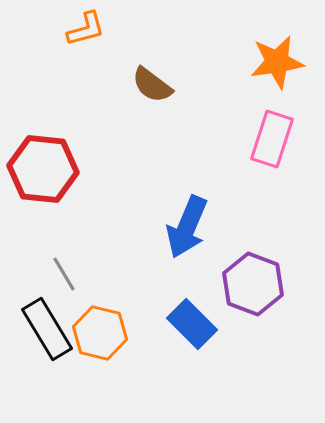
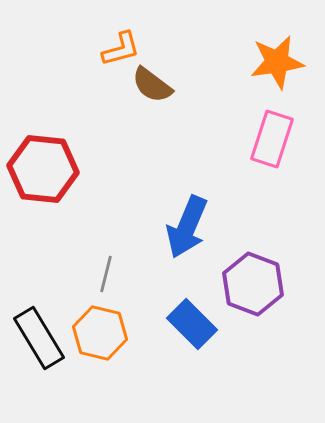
orange L-shape: moved 35 px right, 20 px down
gray line: moved 42 px right; rotated 45 degrees clockwise
black rectangle: moved 8 px left, 9 px down
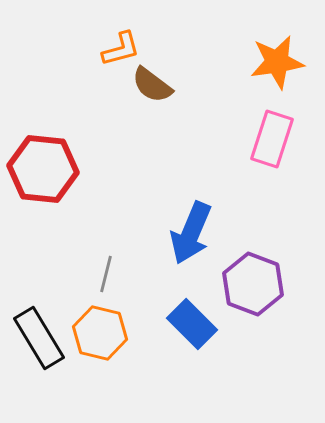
blue arrow: moved 4 px right, 6 px down
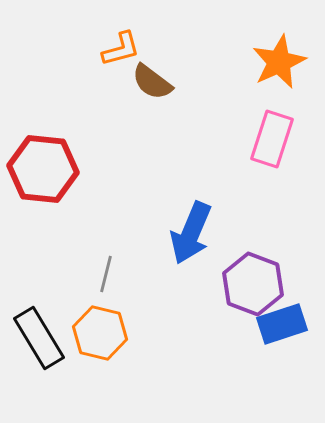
orange star: moved 2 px right; rotated 16 degrees counterclockwise
brown semicircle: moved 3 px up
blue rectangle: moved 90 px right; rotated 63 degrees counterclockwise
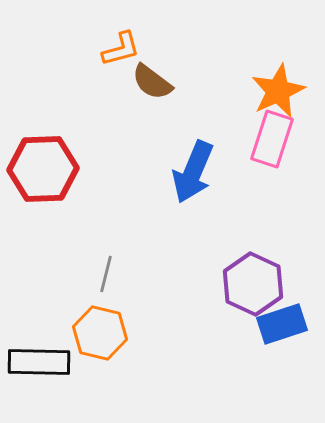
orange star: moved 1 px left, 29 px down
red hexagon: rotated 8 degrees counterclockwise
blue arrow: moved 2 px right, 61 px up
purple hexagon: rotated 4 degrees clockwise
black rectangle: moved 24 px down; rotated 58 degrees counterclockwise
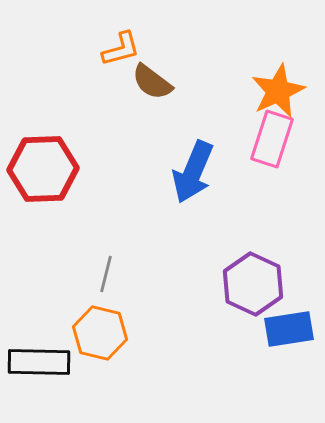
blue rectangle: moved 7 px right, 5 px down; rotated 9 degrees clockwise
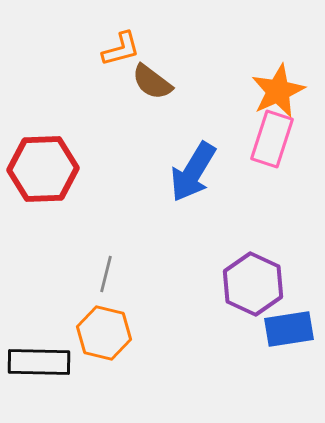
blue arrow: rotated 8 degrees clockwise
orange hexagon: moved 4 px right
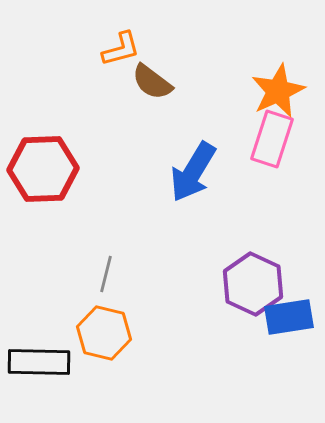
blue rectangle: moved 12 px up
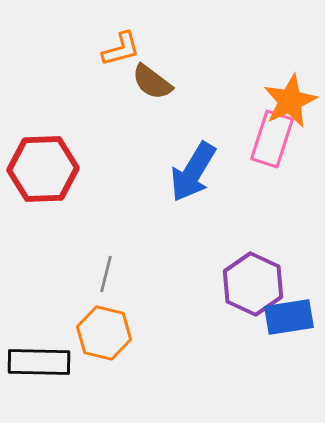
orange star: moved 12 px right, 10 px down
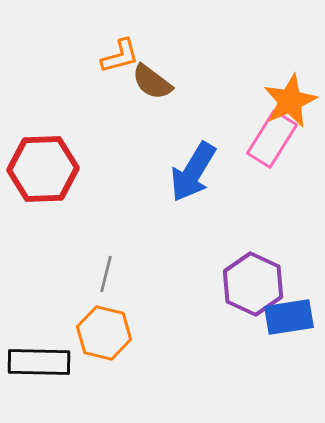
orange L-shape: moved 1 px left, 7 px down
pink rectangle: rotated 14 degrees clockwise
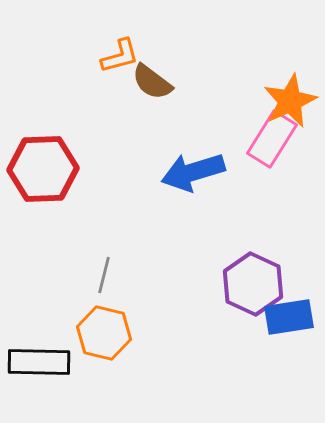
blue arrow: rotated 42 degrees clockwise
gray line: moved 2 px left, 1 px down
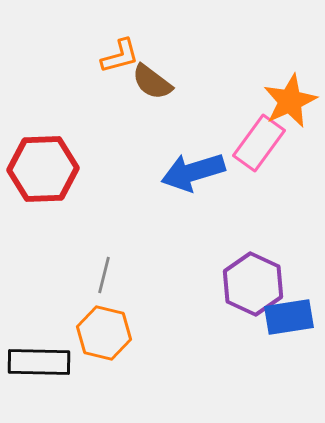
pink rectangle: moved 13 px left, 4 px down; rotated 4 degrees clockwise
